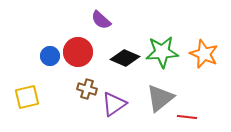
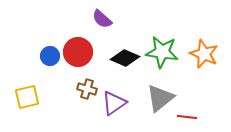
purple semicircle: moved 1 px right, 1 px up
green star: rotated 12 degrees clockwise
purple triangle: moved 1 px up
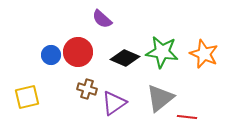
blue circle: moved 1 px right, 1 px up
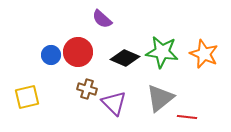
purple triangle: rotated 40 degrees counterclockwise
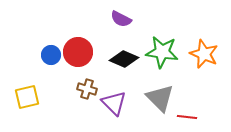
purple semicircle: moved 19 px right; rotated 15 degrees counterclockwise
black diamond: moved 1 px left, 1 px down
gray triangle: rotated 36 degrees counterclockwise
